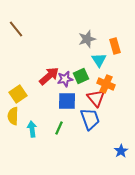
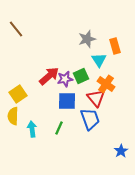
orange cross: rotated 12 degrees clockwise
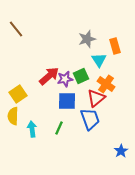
red triangle: rotated 30 degrees clockwise
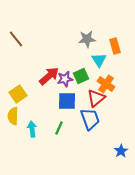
brown line: moved 10 px down
gray star: rotated 12 degrees clockwise
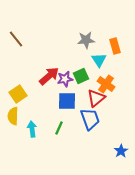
gray star: moved 1 px left, 1 px down
